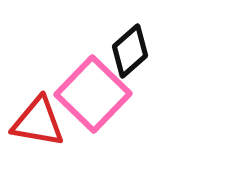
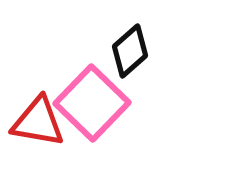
pink square: moved 1 px left, 9 px down
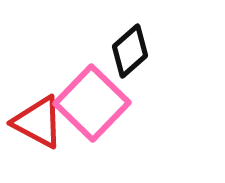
red triangle: rotated 18 degrees clockwise
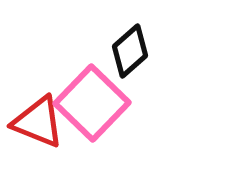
red triangle: rotated 6 degrees counterclockwise
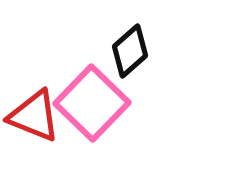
red triangle: moved 4 px left, 6 px up
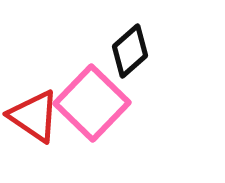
red triangle: rotated 12 degrees clockwise
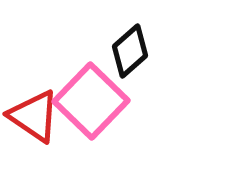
pink square: moved 1 px left, 2 px up
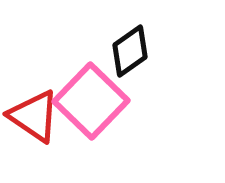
black diamond: rotated 6 degrees clockwise
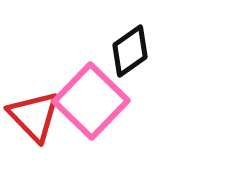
red triangle: rotated 12 degrees clockwise
